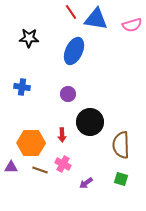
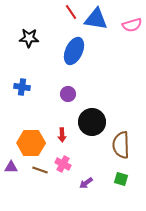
black circle: moved 2 px right
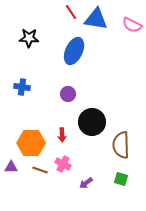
pink semicircle: rotated 42 degrees clockwise
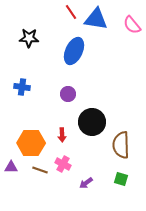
pink semicircle: rotated 24 degrees clockwise
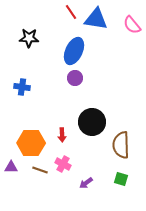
purple circle: moved 7 px right, 16 px up
